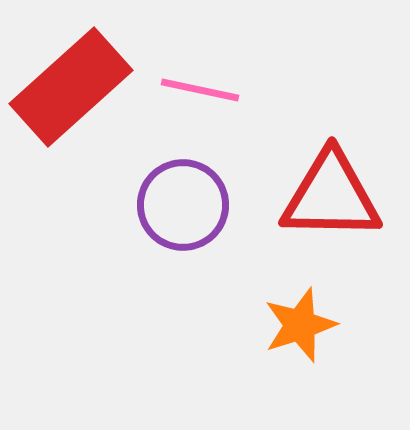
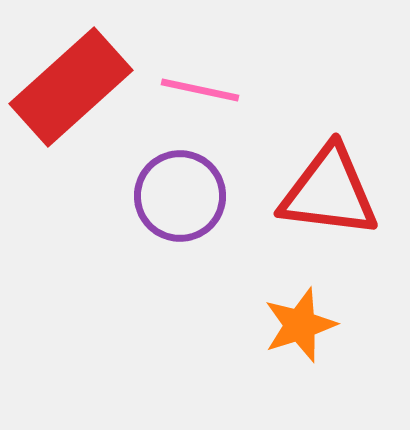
red triangle: moved 2 px left, 4 px up; rotated 6 degrees clockwise
purple circle: moved 3 px left, 9 px up
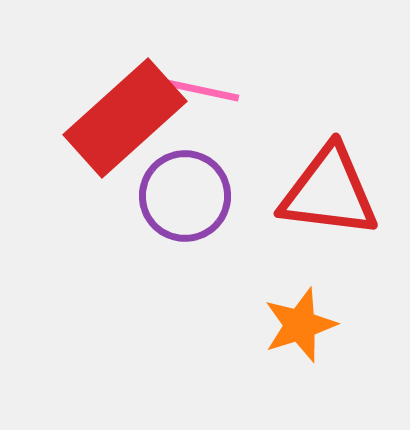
red rectangle: moved 54 px right, 31 px down
purple circle: moved 5 px right
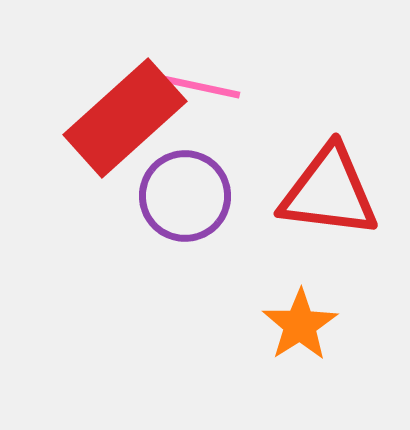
pink line: moved 1 px right, 3 px up
orange star: rotated 14 degrees counterclockwise
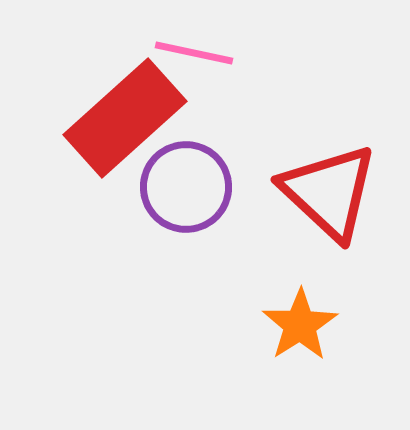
pink line: moved 7 px left, 34 px up
red triangle: rotated 36 degrees clockwise
purple circle: moved 1 px right, 9 px up
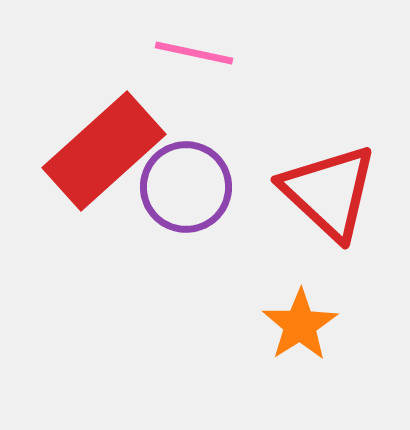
red rectangle: moved 21 px left, 33 px down
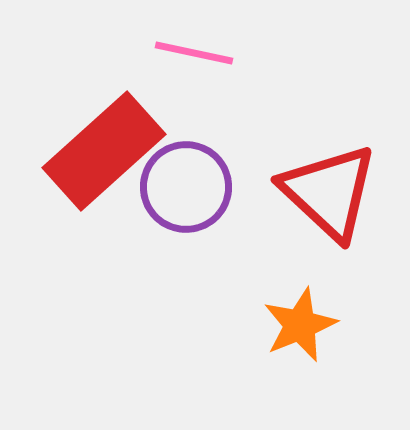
orange star: rotated 10 degrees clockwise
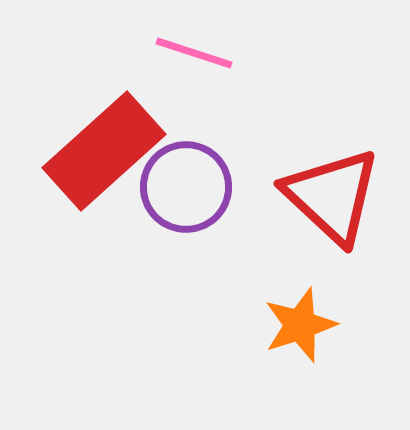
pink line: rotated 6 degrees clockwise
red triangle: moved 3 px right, 4 px down
orange star: rotated 4 degrees clockwise
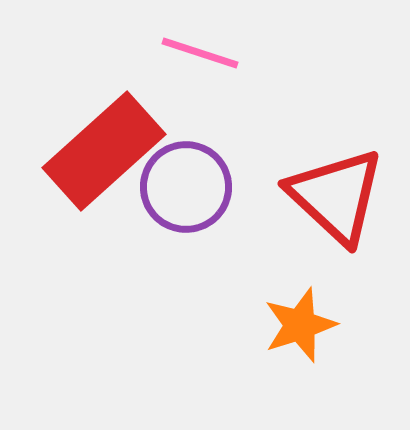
pink line: moved 6 px right
red triangle: moved 4 px right
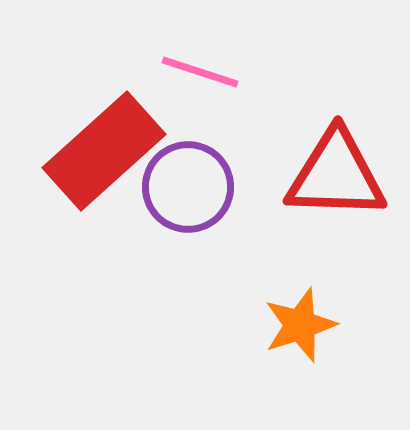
pink line: moved 19 px down
purple circle: moved 2 px right
red triangle: moved 21 px up; rotated 41 degrees counterclockwise
